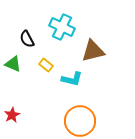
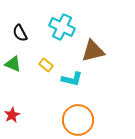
black semicircle: moved 7 px left, 6 px up
orange circle: moved 2 px left, 1 px up
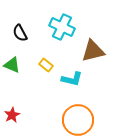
green triangle: moved 1 px left, 1 px down
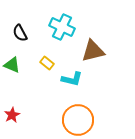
yellow rectangle: moved 1 px right, 2 px up
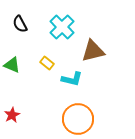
cyan cross: rotated 20 degrees clockwise
black semicircle: moved 9 px up
orange circle: moved 1 px up
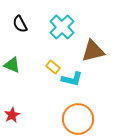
yellow rectangle: moved 6 px right, 4 px down
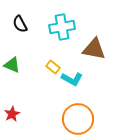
cyan cross: rotated 35 degrees clockwise
brown triangle: moved 1 px right, 2 px up; rotated 25 degrees clockwise
cyan L-shape: rotated 15 degrees clockwise
red star: moved 1 px up
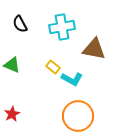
orange circle: moved 3 px up
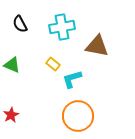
brown triangle: moved 3 px right, 3 px up
yellow rectangle: moved 3 px up
cyan L-shape: rotated 135 degrees clockwise
red star: moved 1 px left, 1 px down
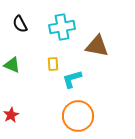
yellow rectangle: rotated 48 degrees clockwise
